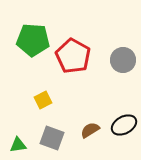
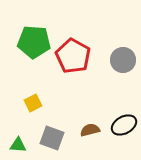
green pentagon: moved 1 px right, 2 px down
yellow square: moved 10 px left, 3 px down
brown semicircle: rotated 18 degrees clockwise
green triangle: rotated 12 degrees clockwise
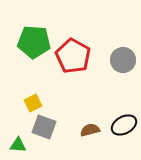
gray square: moved 8 px left, 11 px up
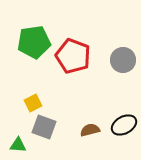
green pentagon: rotated 12 degrees counterclockwise
red pentagon: rotated 8 degrees counterclockwise
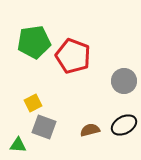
gray circle: moved 1 px right, 21 px down
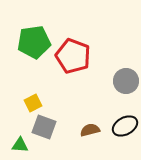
gray circle: moved 2 px right
black ellipse: moved 1 px right, 1 px down
green triangle: moved 2 px right
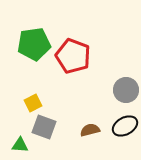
green pentagon: moved 2 px down
gray circle: moved 9 px down
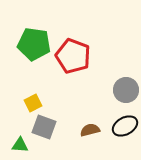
green pentagon: rotated 16 degrees clockwise
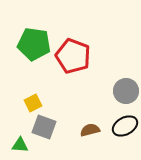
gray circle: moved 1 px down
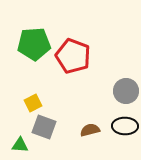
green pentagon: rotated 12 degrees counterclockwise
black ellipse: rotated 30 degrees clockwise
